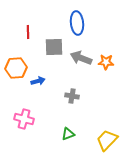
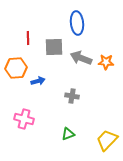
red line: moved 6 px down
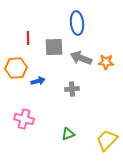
gray cross: moved 7 px up; rotated 16 degrees counterclockwise
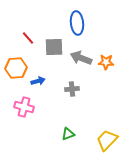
red line: rotated 40 degrees counterclockwise
pink cross: moved 12 px up
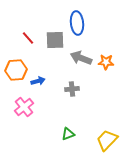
gray square: moved 1 px right, 7 px up
orange hexagon: moved 2 px down
pink cross: rotated 36 degrees clockwise
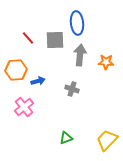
gray arrow: moved 1 px left, 3 px up; rotated 75 degrees clockwise
gray cross: rotated 24 degrees clockwise
green triangle: moved 2 px left, 4 px down
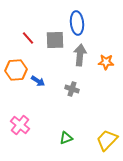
blue arrow: rotated 48 degrees clockwise
pink cross: moved 4 px left, 18 px down; rotated 12 degrees counterclockwise
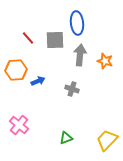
orange star: moved 1 px left, 1 px up; rotated 14 degrees clockwise
blue arrow: rotated 56 degrees counterclockwise
pink cross: moved 1 px left
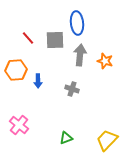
blue arrow: rotated 112 degrees clockwise
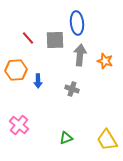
yellow trapezoid: rotated 75 degrees counterclockwise
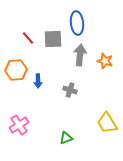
gray square: moved 2 px left, 1 px up
gray cross: moved 2 px left, 1 px down
pink cross: rotated 18 degrees clockwise
yellow trapezoid: moved 17 px up
